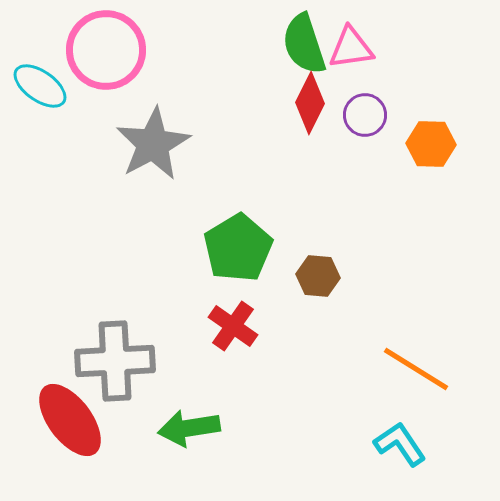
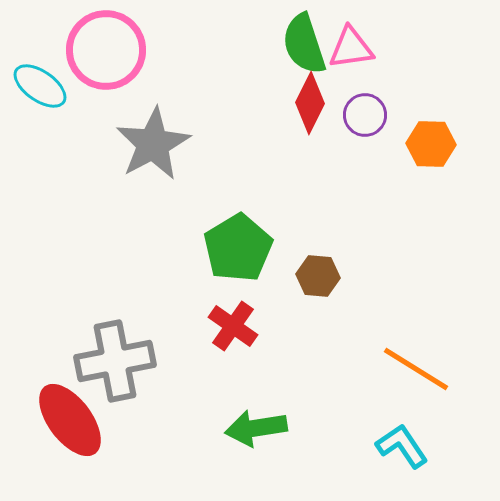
gray cross: rotated 8 degrees counterclockwise
green arrow: moved 67 px right
cyan L-shape: moved 2 px right, 2 px down
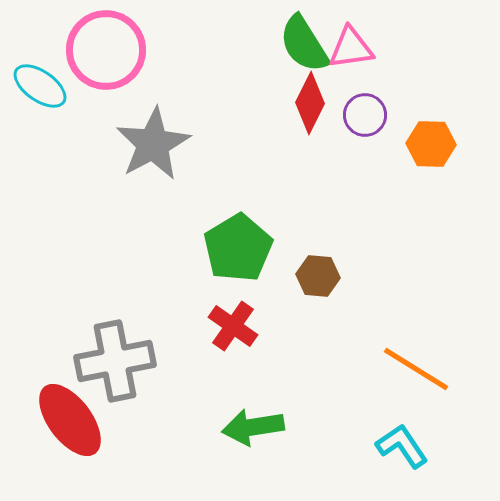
green semicircle: rotated 14 degrees counterclockwise
green arrow: moved 3 px left, 1 px up
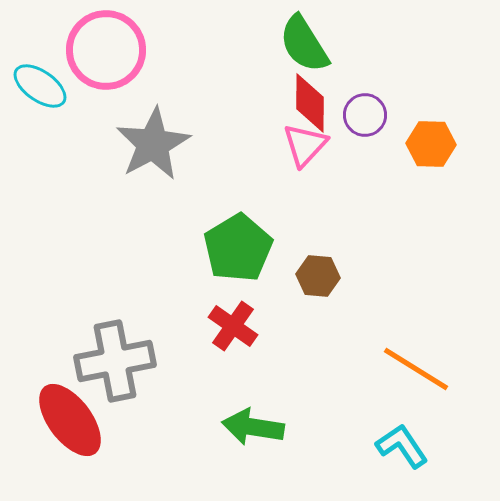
pink triangle: moved 46 px left, 97 px down; rotated 39 degrees counterclockwise
red diamond: rotated 26 degrees counterclockwise
green arrow: rotated 18 degrees clockwise
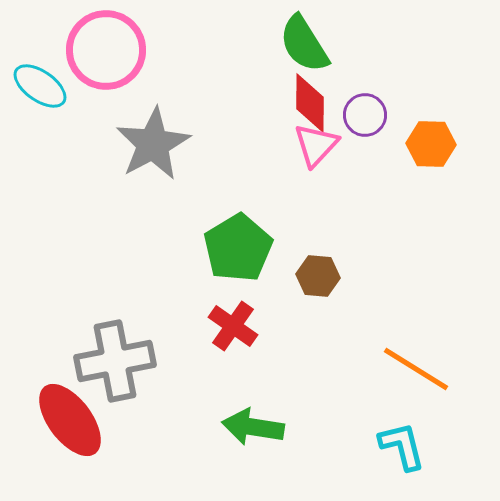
pink triangle: moved 11 px right
cyan L-shape: rotated 20 degrees clockwise
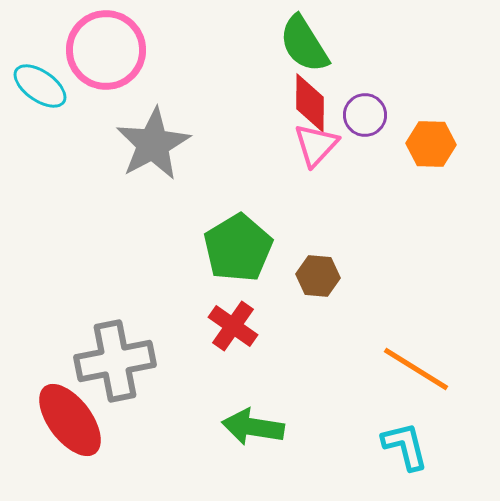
cyan L-shape: moved 3 px right
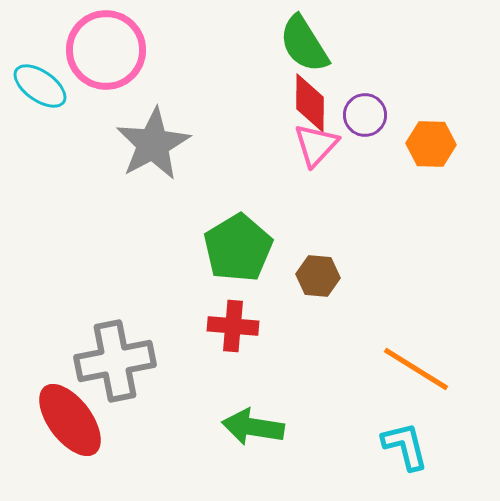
red cross: rotated 30 degrees counterclockwise
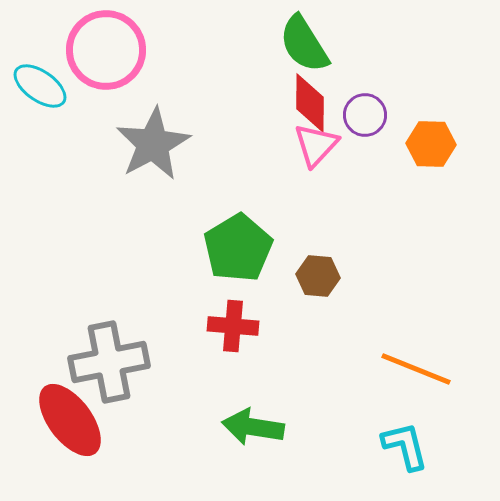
gray cross: moved 6 px left, 1 px down
orange line: rotated 10 degrees counterclockwise
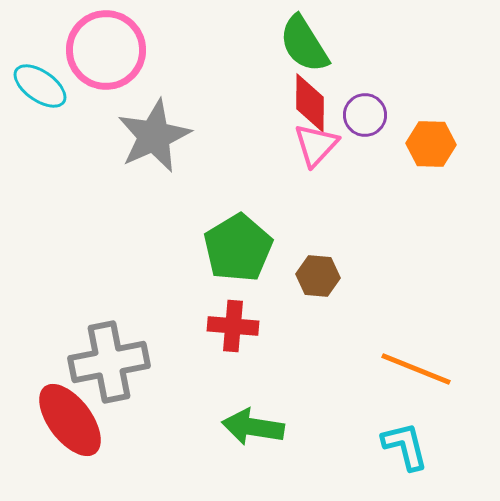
gray star: moved 1 px right, 8 px up; rotated 4 degrees clockwise
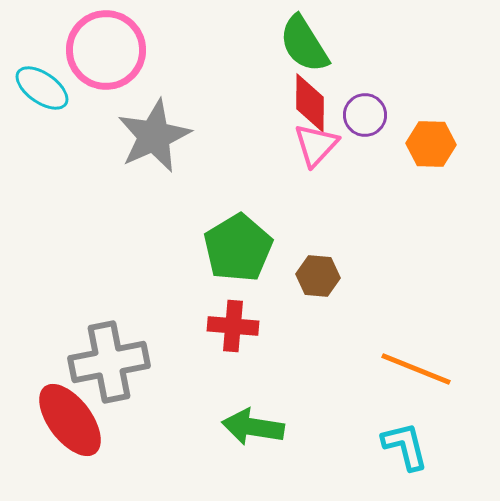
cyan ellipse: moved 2 px right, 2 px down
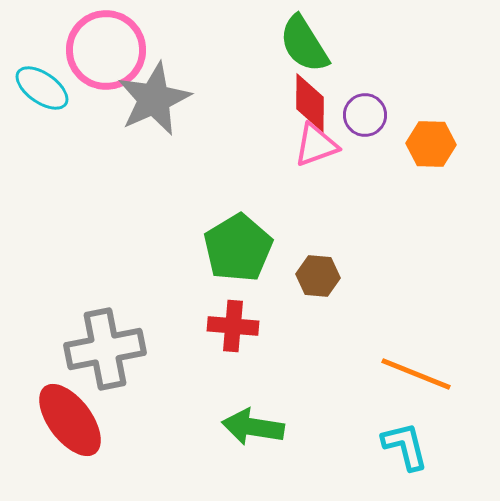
gray star: moved 37 px up
pink triangle: rotated 27 degrees clockwise
gray cross: moved 4 px left, 13 px up
orange line: moved 5 px down
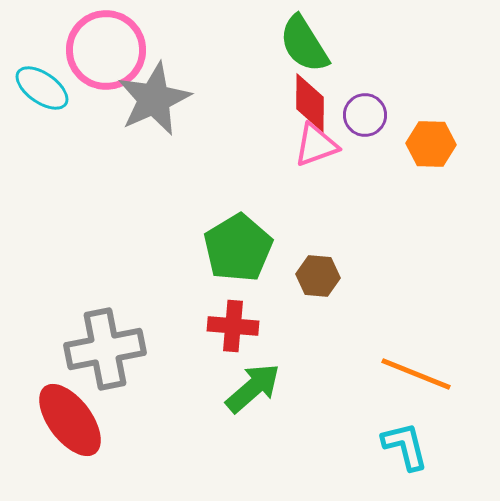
green arrow: moved 39 px up; rotated 130 degrees clockwise
